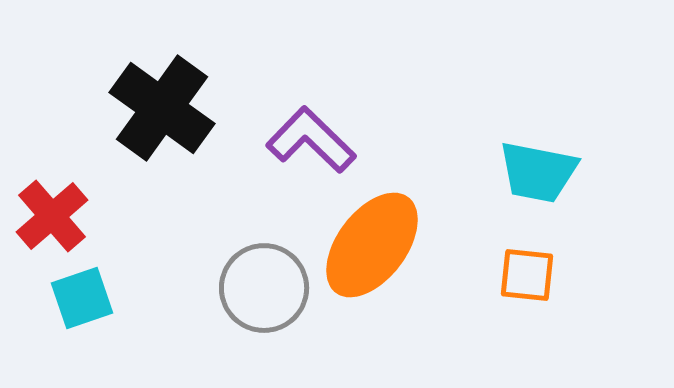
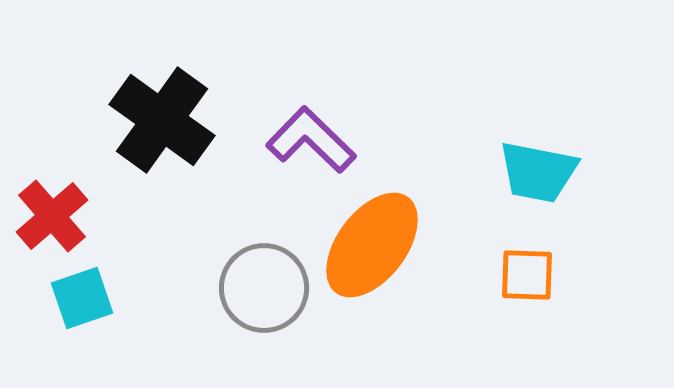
black cross: moved 12 px down
orange square: rotated 4 degrees counterclockwise
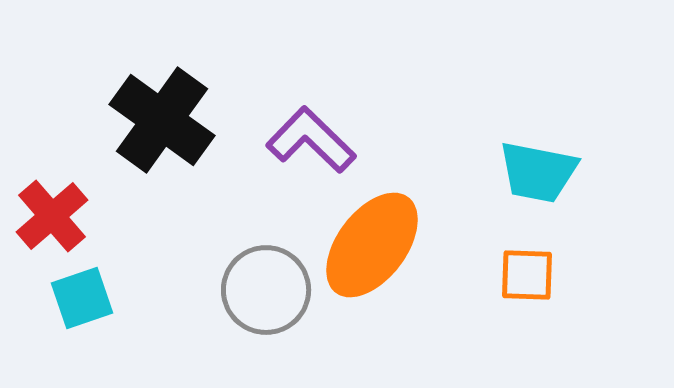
gray circle: moved 2 px right, 2 px down
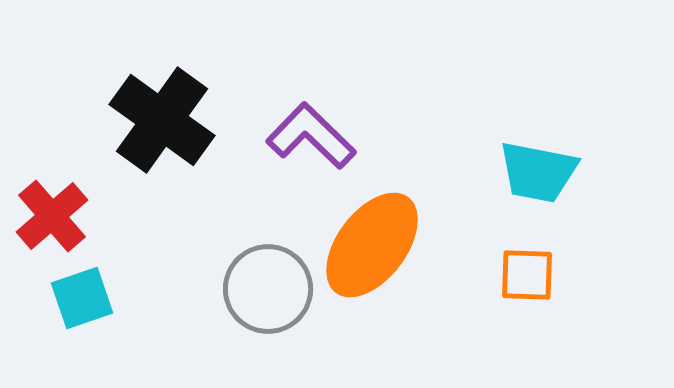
purple L-shape: moved 4 px up
gray circle: moved 2 px right, 1 px up
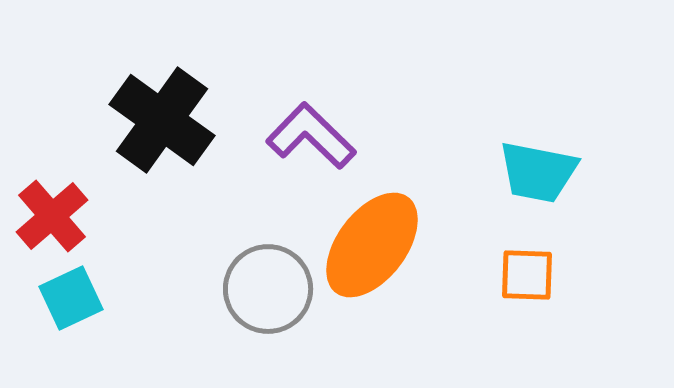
cyan square: moved 11 px left; rotated 6 degrees counterclockwise
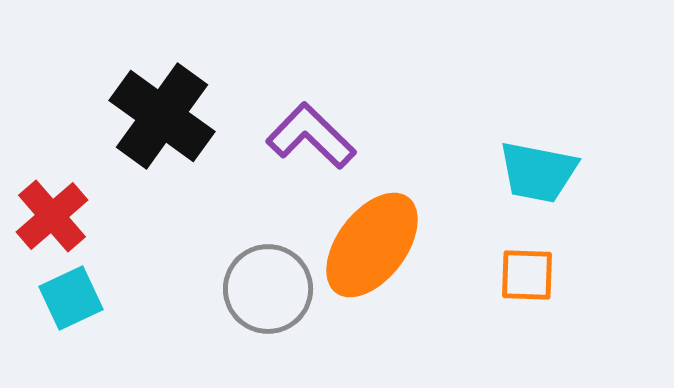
black cross: moved 4 px up
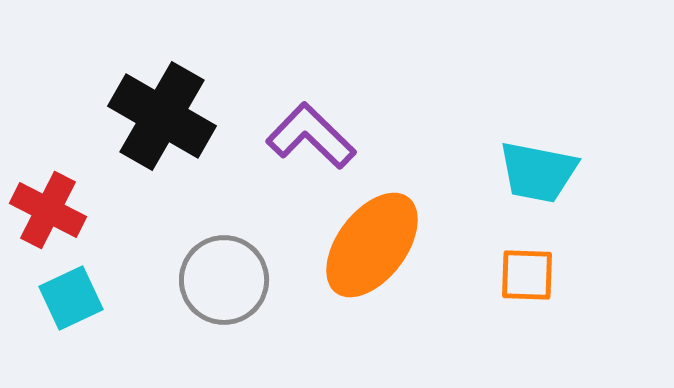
black cross: rotated 6 degrees counterclockwise
red cross: moved 4 px left, 6 px up; rotated 22 degrees counterclockwise
gray circle: moved 44 px left, 9 px up
